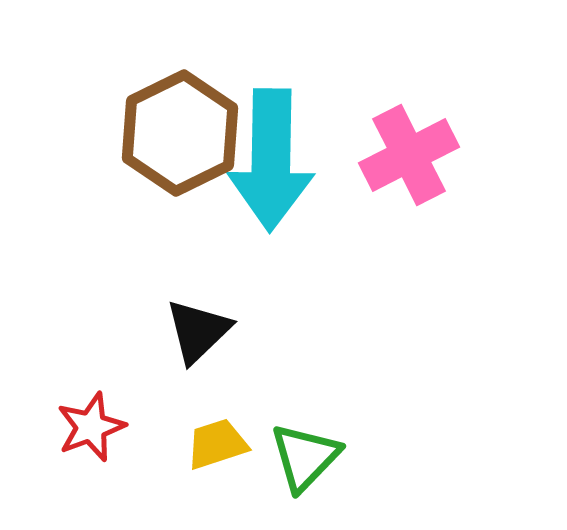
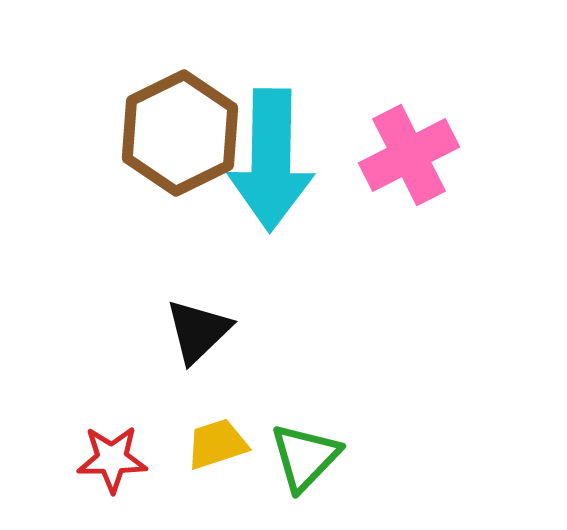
red star: moved 21 px right, 32 px down; rotated 20 degrees clockwise
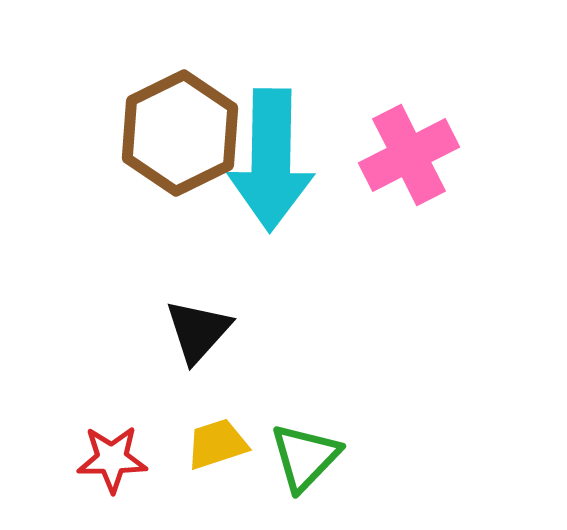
black triangle: rotated 4 degrees counterclockwise
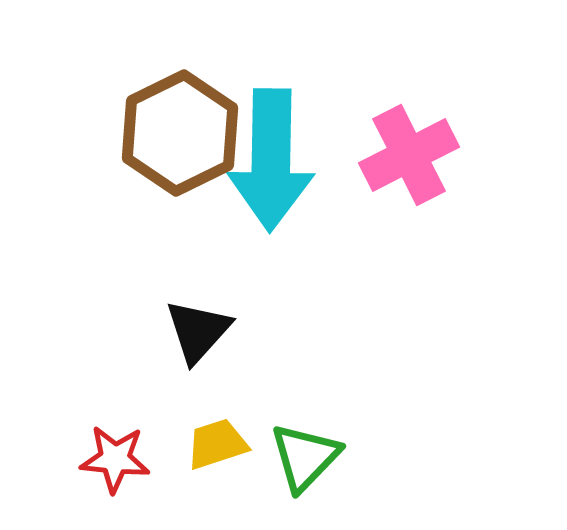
red star: moved 3 px right; rotated 6 degrees clockwise
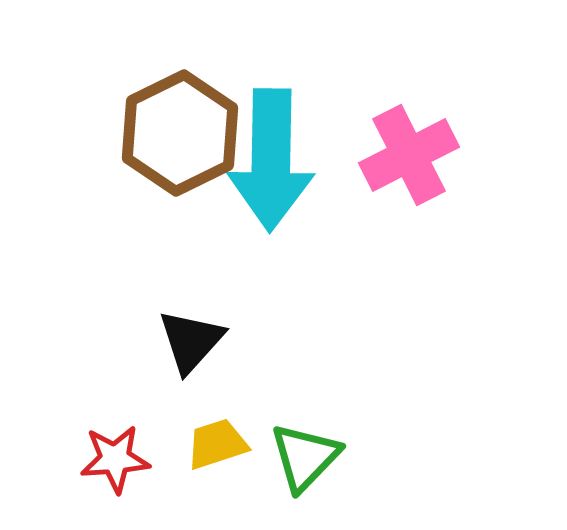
black triangle: moved 7 px left, 10 px down
red star: rotated 10 degrees counterclockwise
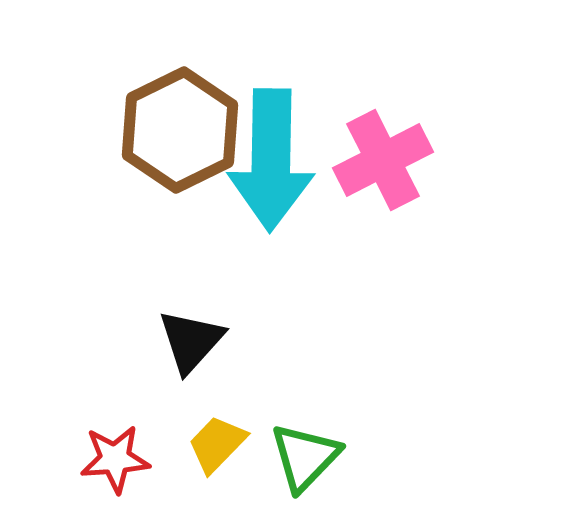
brown hexagon: moved 3 px up
pink cross: moved 26 px left, 5 px down
yellow trapezoid: rotated 28 degrees counterclockwise
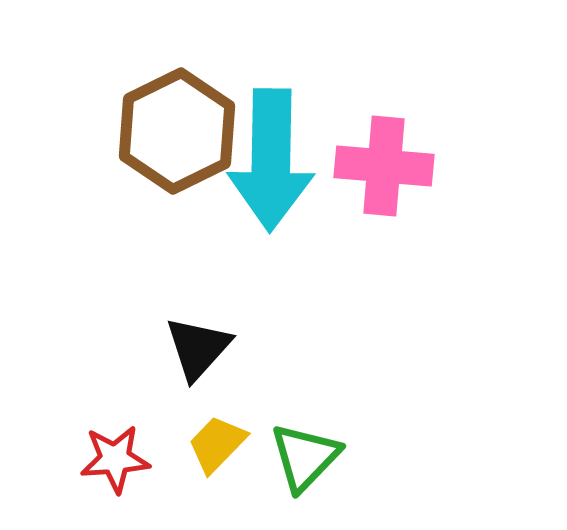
brown hexagon: moved 3 px left, 1 px down
pink cross: moved 1 px right, 6 px down; rotated 32 degrees clockwise
black triangle: moved 7 px right, 7 px down
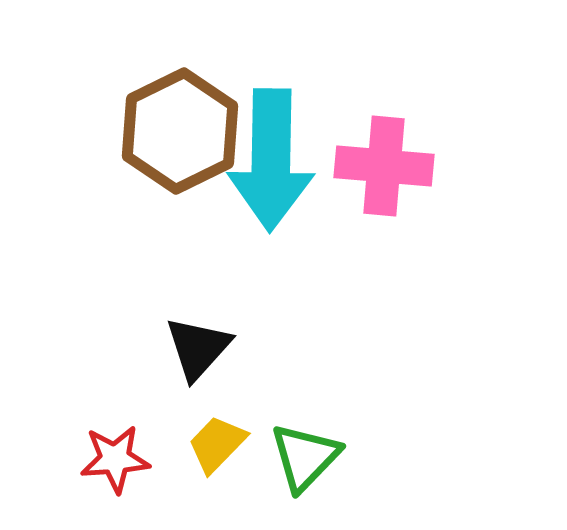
brown hexagon: moved 3 px right
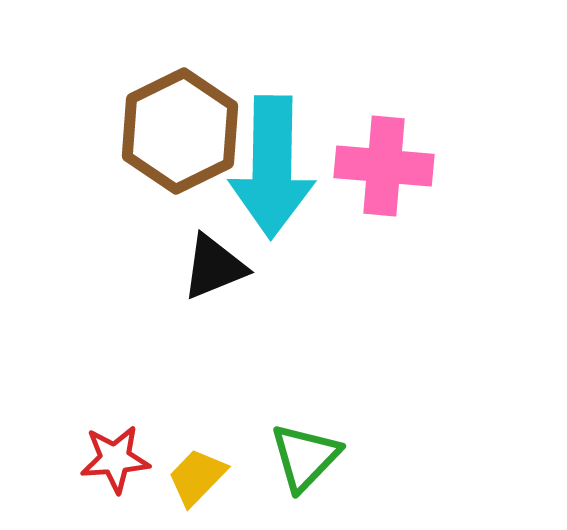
cyan arrow: moved 1 px right, 7 px down
black triangle: moved 16 px right, 81 px up; rotated 26 degrees clockwise
yellow trapezoid: moved 20 px left, 33 px down
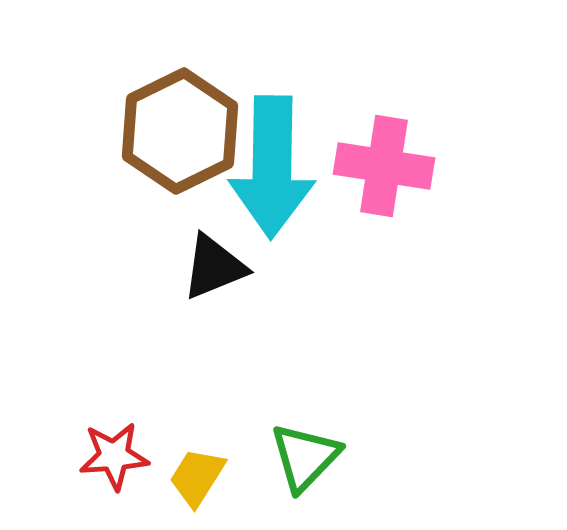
pink cross: rotated 4 degrees clockwise
red star: moved 1 px left, 3 px up
yellow trapezoid: rotated 12 degrees counterclockwise
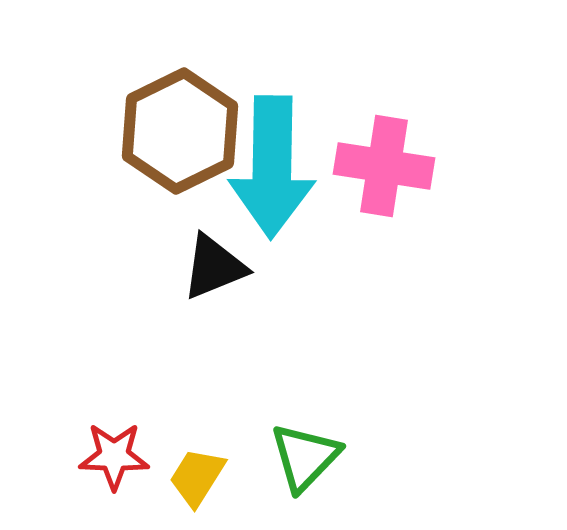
red star: rotated 6 degrees clockwise
